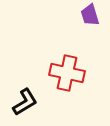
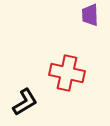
purple trapezoid: rotated 15 degrees clockwise
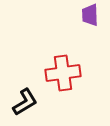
red cross: moved 4 px left; rotated 20 degrees counterclockwise
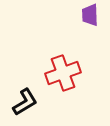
red cross: rotated 12 degrees counterclockwise
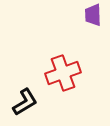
purple trapezoid: moved 3 px right
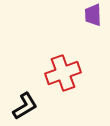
black L-shape: moved 4 px down
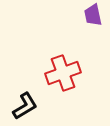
purple trapezoid: rotated 10 degrees counterclockwise
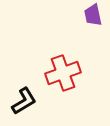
black L-shape: moved 1 px left, 5 px up
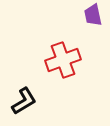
red cross: moved 13 px up
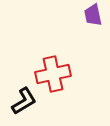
red cross: moved 10 px left, 14 px down; rotated 8 degrees clockwise
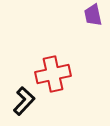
black L-shape: rotated 16 degrees counterclockwise
